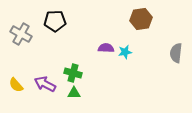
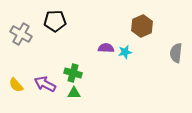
brown hexagon: moved 1 px right, 7 px down; rotated 15 degrees counterclockwise
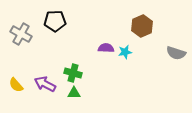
gray semicircle: rotated 78 degrees counterclockwise
